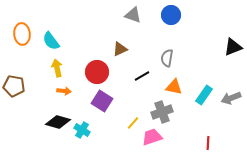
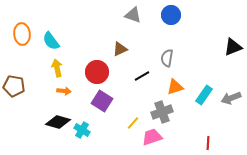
orange triangle: moved 1 px right; rotated 30 degrees counterclockwise
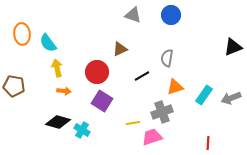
cyan semicircle: moved 3 px left, 2 px down
yellow line: rotated 40 degrees clockwise
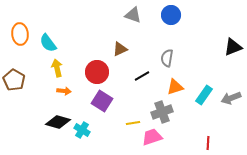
orange ellipse: moved 2 px left
brown pentagon: moved 6 px up; rotated 20 degrees clockwise
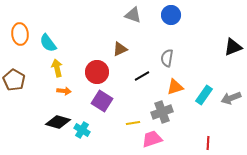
pink trapezoid: moved 2 px down
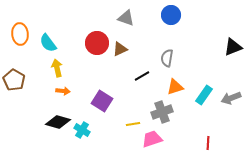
gray triangle: moved 7 px left, 3 px down
red circle: moved 29 px up
orange arrow: moved 1 px left
yellow line: moved 1 px down
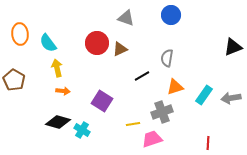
gray arrow: rotated 12 degrees clockwise
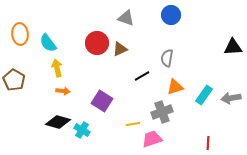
black triangle: rotated 18 degrees clockwise
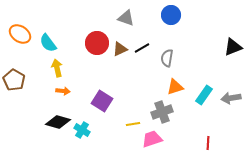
orange ellipse: rotated 50 degrees counterclockwise
black triangle: rotated 18 degrees counterclockwise
black line: moved 28 px up
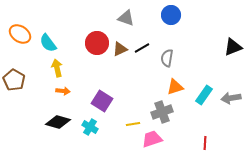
cyan cross: moved 8 px right, 3 px up
red line: moved 3 px left
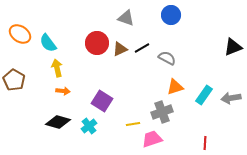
gray semicircle: rotated 108 degrees clockwise
cyan cross: moved 1 px left, 1 px up; rotated 21 degrees clockwise
